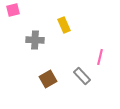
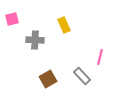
pink square: moved 1 px left, 9 px down
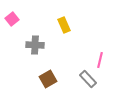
pink square: rotated 24 degrees counterclockwise
gray cross: moved 5 px down
pink line: moved 3 px down
gray rectangle: moved 6 px right, 3 px down
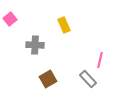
pink square: moved 2 px left
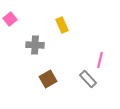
yellow rectangle: moved 2 px left
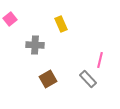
yellow rectangle: moved 1 px left, 1 px up
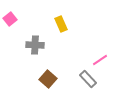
pink line: rotated 42 degrees clockwise
brown square: rotated 18 degrees counterclockwise
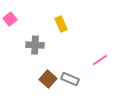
gray rectangle: moved 18 px left; rotated 24 degrees counterclockwise
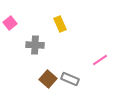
pink square: moved 4 px down
yellow rectangle: moved 1 px left
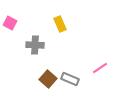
pink square: rotated 24 degrees counterclockwise
pink line: moved 8 px down
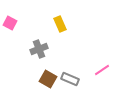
gray cross: moved 4 px right, 4 px down; rotated 24 degrees counterclockwise
pink line: moved 2 px right, 2 px down
brown square: rotated 12 degrees counterclockwise
